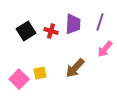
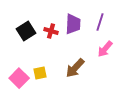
pink square: moved 1 px up
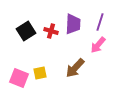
pink arrow: moved 7 px left, 4 px up
pink square: rotated 24 degrees counterclockwise
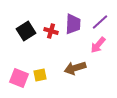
purple line: rotated 30 degrees clockwise
brown arrow: rotated 30 degrees clockwise
yellow square: moved 2 px down
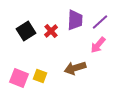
purple trapezoid: moved 2 px right, 4 px up
red cross: rotated 32 degrees clockwise
yellow square: moved 1 px down; rotated 32 degrees clockwise
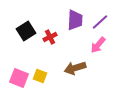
red cross: moved 1 px left, 6 px down; rotated 16 degrees clockwise
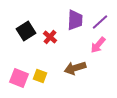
red cross: rotated 24 degrees counterclockwise
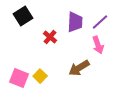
purple trapezoid: moved 2 px down
black square: moved 3 px left, 15 px up
pink arrow: rotated 60 degrees counterclockwise
brown arrow: moved 4 px right; rotated 15 degrees counterclockwise
yellow square: rotated 24 degrees clockwise
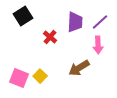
pink arrow: rotated 18 degrees clockwise
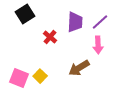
black square: moved 2 px right, 2 px up
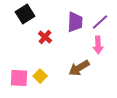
red cross: moved 5 px left
pink square: rotated 18 degrees counterclockwise
